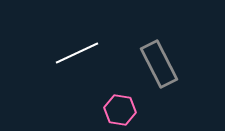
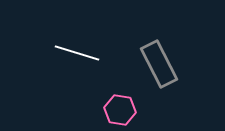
white line: rotated 42 degrees clockwise
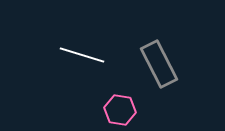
white line: moved 5 px right, 2 px down
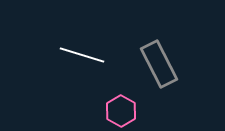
pink hexagon: moved 1 px right, 1 px down; rotated 20 degrees clockwise
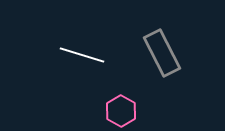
gray rectangle: moved 3 px right, 11 px up
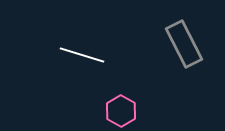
gray rectangle: moved 22 px right, 9 px up
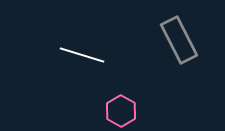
gray rectangle: moved 5 px left, 4 px up
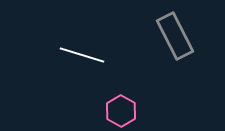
gray rectangle: moved 4 px left, 4 px up
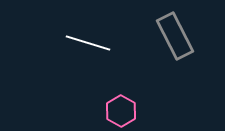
white line: moved 6 px right, 12 px up
